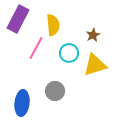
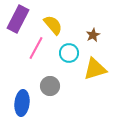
yellow semicircle: rotated 35 degrees counterclockwise
yellow triangle: moved 4 px down
gray circle: moved 5 px left, 5 px up
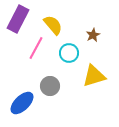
yellow triangle: moved 1 px left, 7 px down
blue ellipse: rotated 40 degrees clockwise
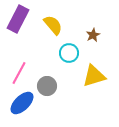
pink line: moved 17 px left, 25 px down
gray circle: moved 3 px left
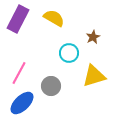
yellow semicircle: moved 1 px right, 7 px up; rotated 20 degrees counterclockwise
brown star: moved 2 px down
gray circle: moved 4 px right
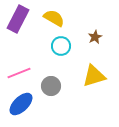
brown star: moved 2 px right
cyan circle: moved 8 px left, 7 px up
pink line: rotated 40 degrees clockwise
blue ellipse: moved 1 px left, 1 px down
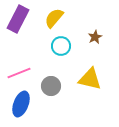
yellow semicircle: rotated 80 degrees counterclockwise
yellow triangle: moved 4 px left, 3 px down; rotated 30 degrees clockwise
blue ellipse: rotated 25 degrees counterclockwise
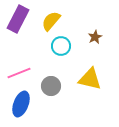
yellow semicircle: moved 3 px left, 3 px down
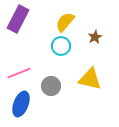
yellow semicircle: moved 14 px right, 1 px down
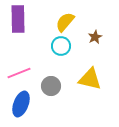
purple rectangle: rotated 28 degrees counterclockwise
